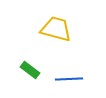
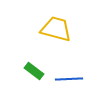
green rectangle: moved 4 px right, 1 px down
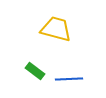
green rectangle: moved 1 px right
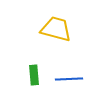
green rectangle: moved 1 px left, 4 px down; rotated 48 degrees clockwise
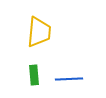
yellow trapezoid: moved 17 px left, 3 px down; rotated 80 degrees clockwise
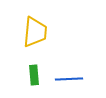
yellow trapezoid: moved 4 px left
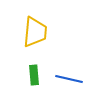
blue line: rotated 16 degrees clockwise
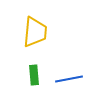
blue line: rotated 24 degrees counterclockwise
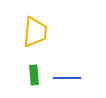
blue line: moved 2 px left, 1 px up; rotated 12 degrees clockwise
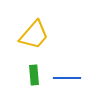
yellow trapezoid: moved 1 px left, 3 px down; rotated 36 degrees clockwise
